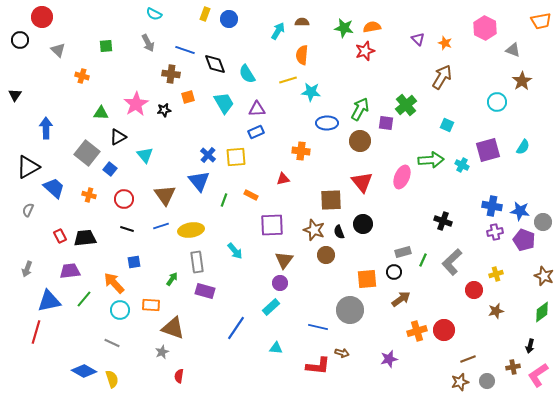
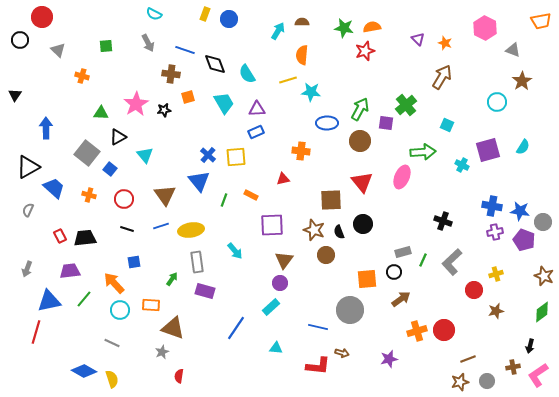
green arrow at (431, 160): moved 8 px left, 8 px up
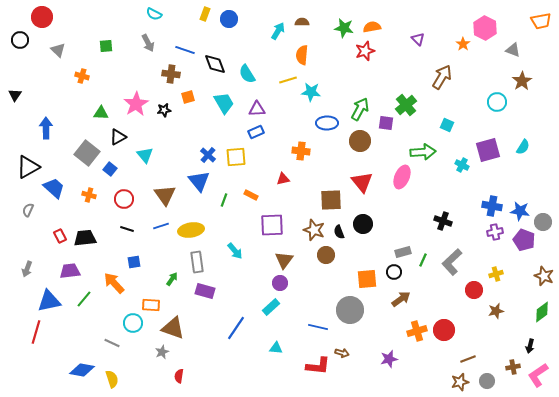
orange star at (445, 43): moved 18 px right, 1 px down; rotated 16 degrees clockwise
cyan circle at (120, 310): moved 13 px right, 13 px down
blue diamond at (84, 371): moved 2 px left, 1 px up; rotated 20 degrees counterclockwise
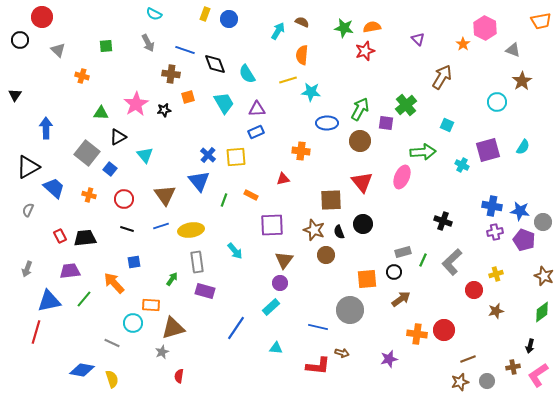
brown semicircle at (302, 22): rotated 24 degrees clockwise
brown triangle at (173, 328): rotated 35 degrees counterclockwise
orange cross at (417, 331): moved 3 px down; rotated 24 degrees clockwise
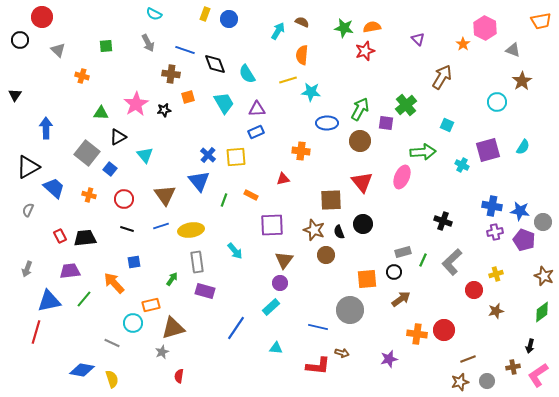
orange rectangle at (151, 305): rotated 18 degrees counterclockwise
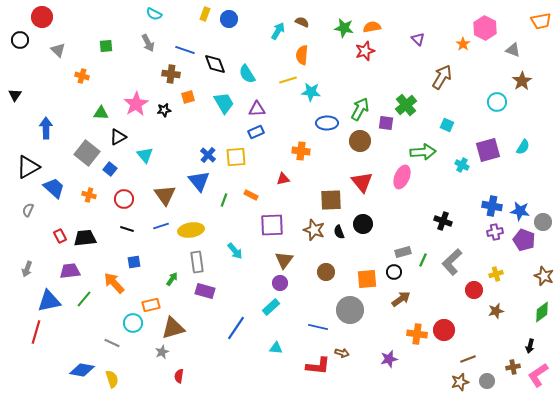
brown circle at (326, 255): moved 17 px down
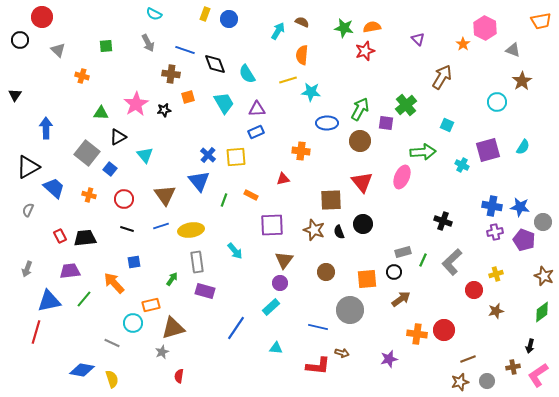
blue star at (520, 211): moved 4 px up
